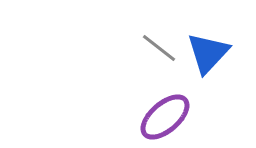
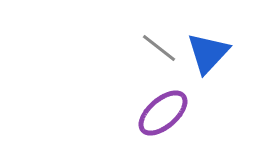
purple ellipse: moved 2 px left, 4 px up
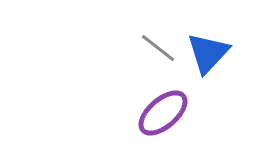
gray line: moved 1 px left
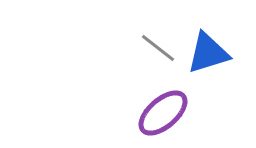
blue triangle: rotated 30 degrees clockwise
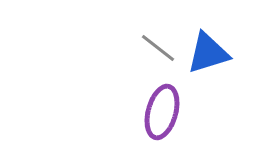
purple ellipse: moved 1 px left, 1 px up; rotated 34 degrees counterclockwise
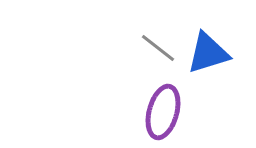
purple ellipse: moved 1 px right
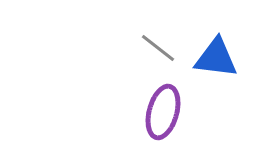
blue triangle: moved 8 px right, 5 px down; rotated 24 degrees clockwise
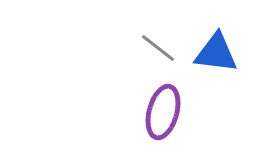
blue triangle: moved 5 px up
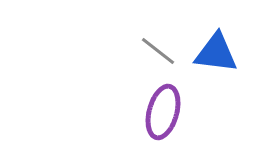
gray line: moved 3 px down
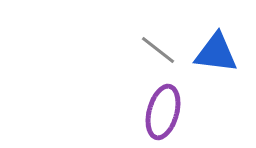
gray line: moved 1 px up
